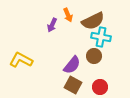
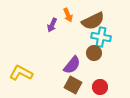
brown circle: moved 3 px up
yellow L-shape: moved 13 px down
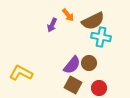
orange arrow: rotated 16 degrees counterclockwise
brown circle: moved 5 px left, 10 px down
red circle: moved 1 px left, 1 px down
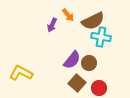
purple semicircle: moved 5 px up
brown square: moved 4 px right, 2 px up; rotated 12 degrees clockwise
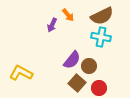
brown semicircle: moved 9 px right, 5 px up
brown circle: moved 3 px down
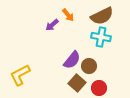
purple arrow: rotated 24 degrees clockwise
yellow L-shape: moved 1 px left, 2 px down; rotated 55 degrees counterclockwise
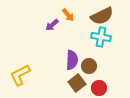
purple semicircle: rotated 36 degrees counterclockwise
brown square: rotated 12 degrees clockwise
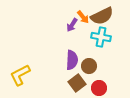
orange arrow: moved 15 px right, 2 px down
purple arrow: moved 20 px right; rotated 16 degrees counterclockwise
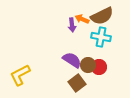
orange arrow: moved 1 px left, 2 px down; rotated 152 degrees clockwise
purple arrow: rotated 40 degrees counterclockwise
purple semicircle: rotated 60 degrees counterclockwise
brown circle: moved 1 px left, 1 px up
red circle: moved 21 px up
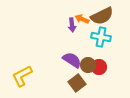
yellow L-shape: moved 2 px right, 1 px down
